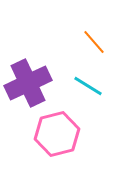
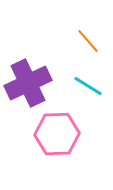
orange line: moved 6 px left, 1 px up
pink hexagon: rotated 12 degrees clockwise
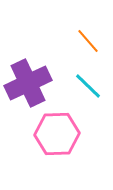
cyan line: rotated 12 degrees clockwise
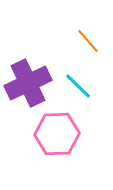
cyan line: moved 10 px left
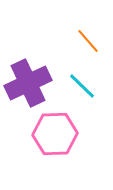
cyan line: moved 4 px right
pink hexagon: moved 2 px left
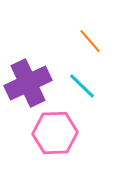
orange line: moved 2 px right
pink hexagon: moved 1 px up
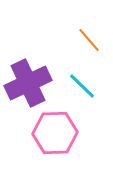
orange line: moved 1 px left, 1 px up
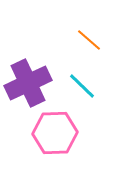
orange line: rotated 8 degrees counterclockwise
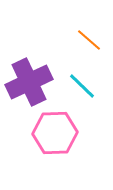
purple cross: moved 1 px right, 1 px up
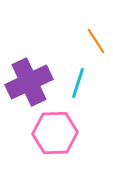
orange line: moved 7 px right, 1 px down; rotated 16 degrees clockwise
cyan line: moved 4 px left, 3 px up; rotated 64 degrees clockwise
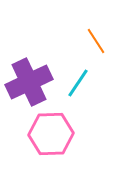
cyan line: rotated 16 degrees clockwise
pink hexagon: moved 4 px left, 1 px down
